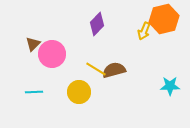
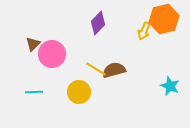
purple diamond: moved 1 px right, 1 px up
cyan star: rotated 24 degrees clockwise
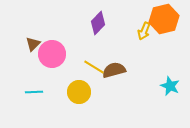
yellow line: moved 2 px left, 2 px up
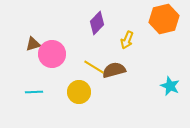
purple diamond: moved 1 px left
yellow arrow: moved 17 px left, 9 px down
brown triangle: rotated 28 degrees clockwise
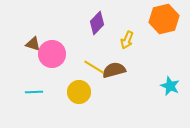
brown triangle: rotated 35 degrees clockwise
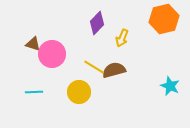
yellow arrow: moved 5 px left, 2 px up
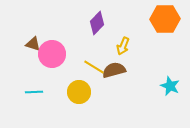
orange hexagon: moved 1 px right; rotated 12 degrees clockwise
yellow arrow: moved 1 px right, 8 px down
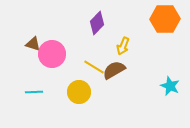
brown semicircle: rotated 15 degrees counterclockwise
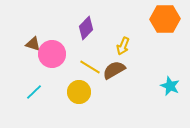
purple diamond: moved 11 px left, 5 px down
yellow line: moved 4 px left
cyan line: rotated 42 degrees counterclockwise
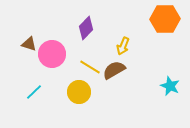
brown triangle: moved 4 px left
